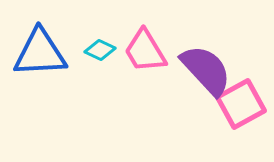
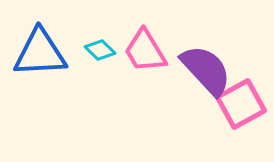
cyan diamond: rotated 20 degrees clockwise
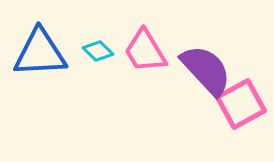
cyan diamond: moved 2 px left, 1 px down
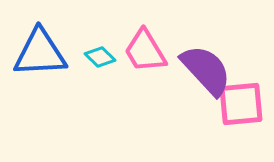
cyan diamond: moved 2 px right, 6 px down
pink square: rotated 24 degrees clockwise
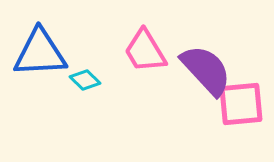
cyan diamond: moved 15 px left, 23 px down
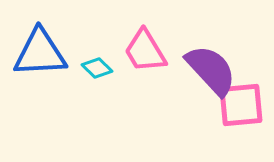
purple semicircle: moved 5 px right
cyan diamond: moved 12 px right, 12 px up
pink square: moved 1 px down
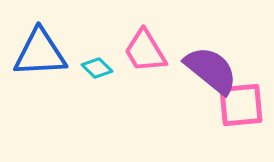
purple semicircle: rotated 8 degrees counterclockwise
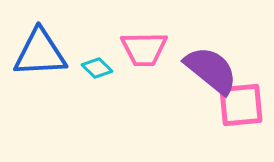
pink trapezoid: moved 1 px left, 2 px up; rotated 60 degrees counterclockwise
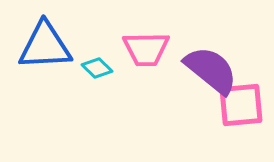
pink trapezoid: moved 2 px right
blue triangle: moved 5 px right, 7 px up
